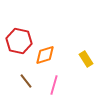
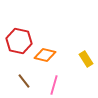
orange diamond: rotated 30 degrees clockwise
brown line: moved 2 px left
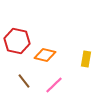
red hexagon: moved 2 px left
yellow rectangle: rotated 42 degrees clockwise
pink line: rotated 30 degrees clockwise
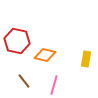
pink line: rotated 30 degrees counterclockwise
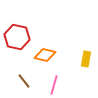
red hexagon: moved 4 px up
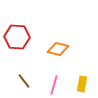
red hexagon: rotated 10 degrees counterclockwise
orange diamond: moved 13 px right, 6 px up
yellow rectangle: moved 4 px left, 25 px down
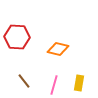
yellow rectangle: moved 3 px left, 1 px up
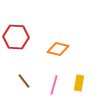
red hexagon: moved 1 px left
